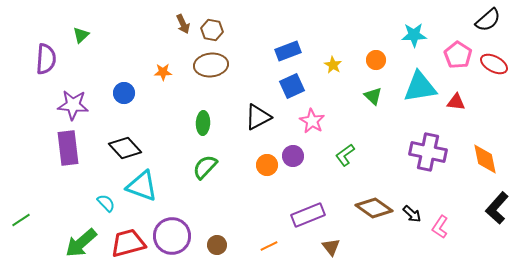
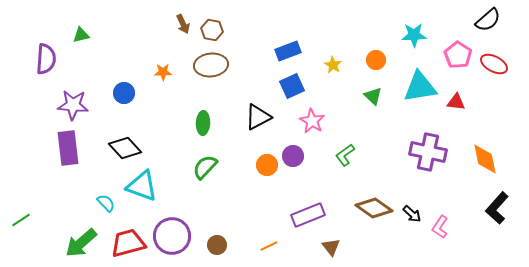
green triangle at (81, 35): rotated 30 degrees clockwise
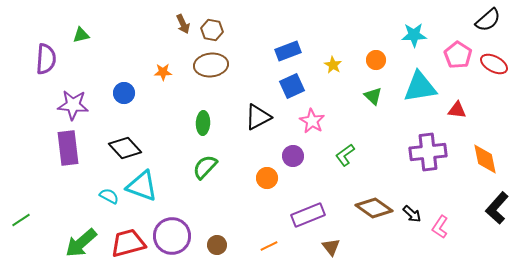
red triangle at (456, 102): moved 1 px right, 8 px down
purple cross at (428, 152): rotated 18 degrees counterclockwise
orange circle at (267, 165): moved 13 px down
cyan semicircle at (106, 203): moved 3 px right, 7 px up; rotated 18 degrees counterclockwise
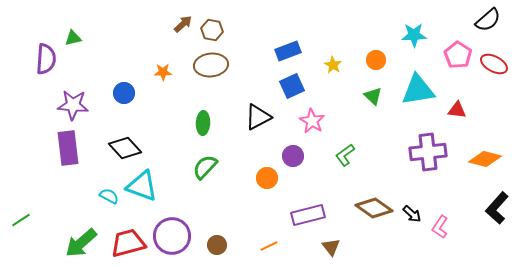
brown arrow at (183, 24): rotated 108 degrees counterclockwise
green triangle at (81, 35): moved 8 px left, 3 px down
cyan triangle at (420, 87): moved 2 px left, 3 px down
orange diamond at (485, 159): rotated 64 degrees counterclockwise
purple rectangle at (308, 215): rotated 8 degrees clockwise
